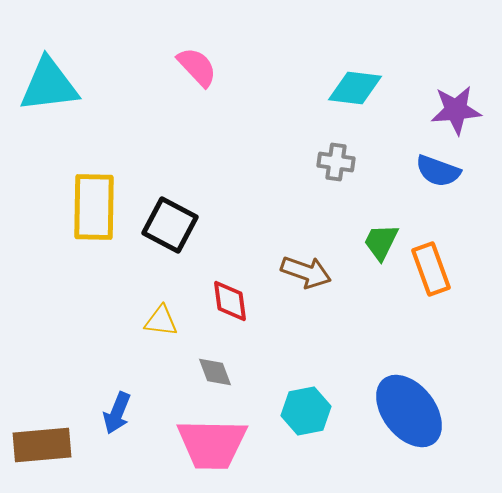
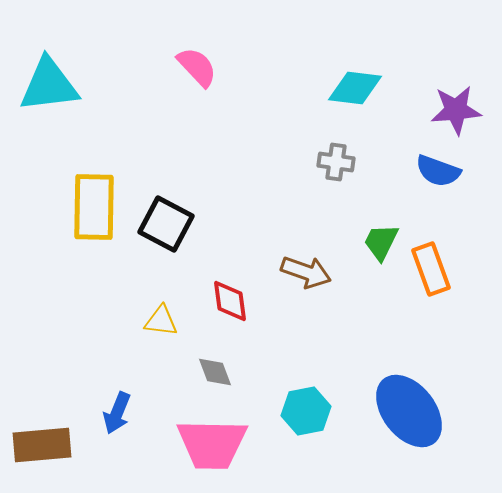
black square: moved 4 px left, 1 px up
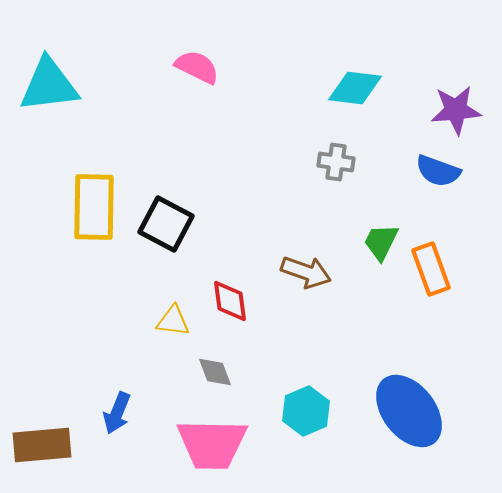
pink semicircle: rotated 21 degrees counterclockwise
yellow triangle: moved 12 px right
cyan hexagon: rotated 12 degrees counterclockwise
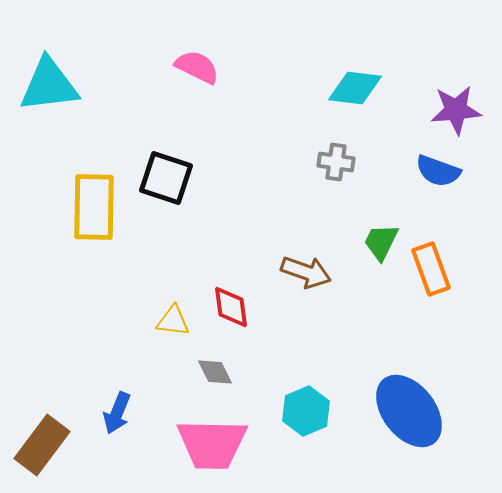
black square: moved 46 px up; rotated 10 degrees counterclockwise
red diamond: moved 1 px right, 6 px down
gray diamond: rotated 6 degrees counterclockwise
brown rectangle: rotated 48 degrees counterclockwise
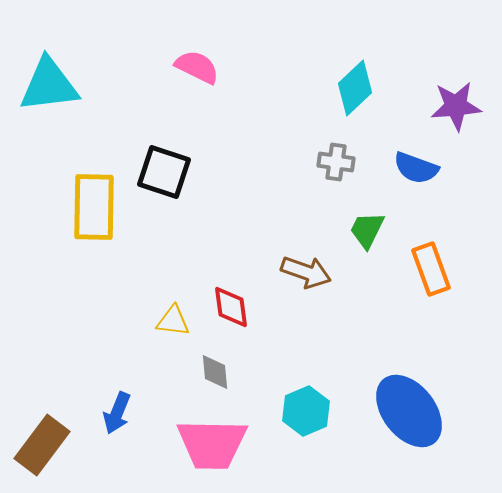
cyan diamond: rotated 50 degrees counterclockwise
purple star: moved 4 px up
blue semicircle: moved 22 px left, 3 px up
black square: moved 2 px left, 6 px up
green trapezoid: moved 14 px left, 12 px up
gray diamond: rotated 21 degrees clockwise
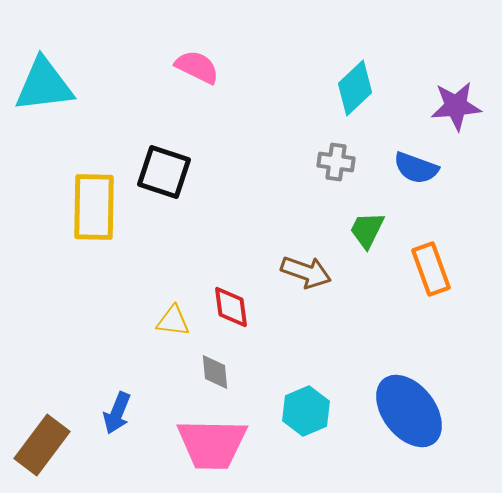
cyan triangle: moved 5 px left
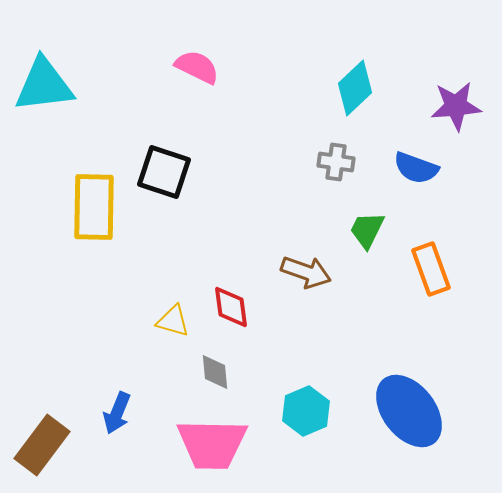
yellow triangle: rotated 9 degrees clockwise
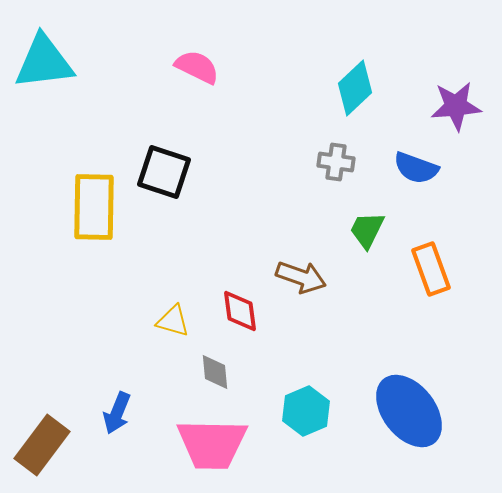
cyan triangle: moved 23 px up
brown arrow: moved 5 px left, 5 px down
red diamond: moved 9 px right, 4 px down
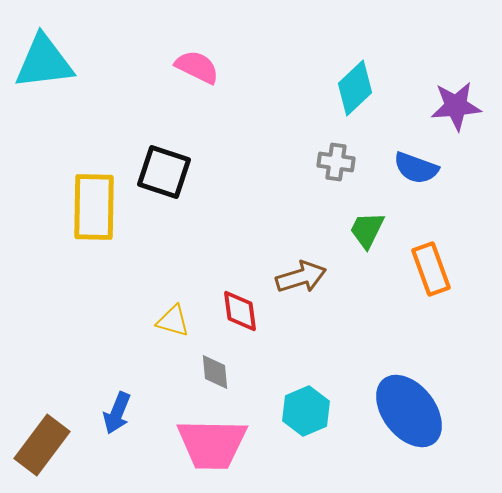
brown arrow: rotated 36 degrees counterclockwise
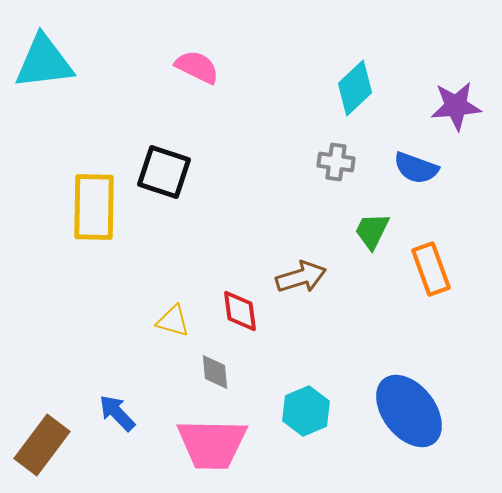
green trapezoid: moved 5 px right, 1 px down
blue arrow: rotated 114 degrees clockwise
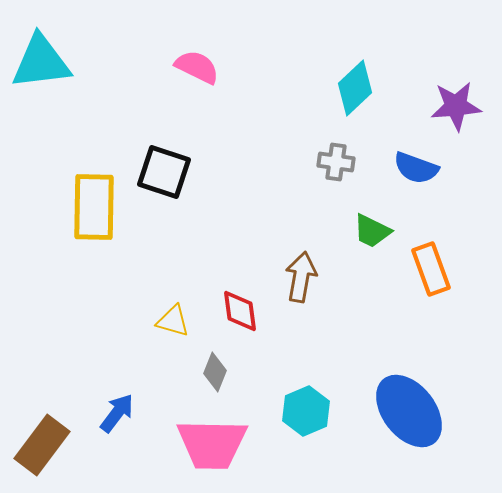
cyan triangle: moved 3 px left
green trapezoid: rotated 90 degrees counterclockwise
brown arrow: rotated 63 degrees counterclockwise
gray diamond: rotated 27 degrees clockwise
blue arrow: rotated 81 degrees clockwise
